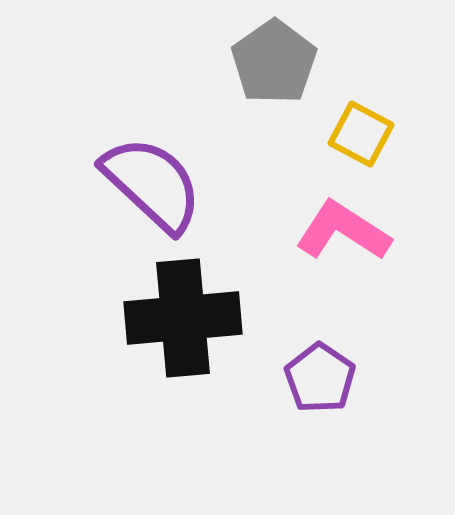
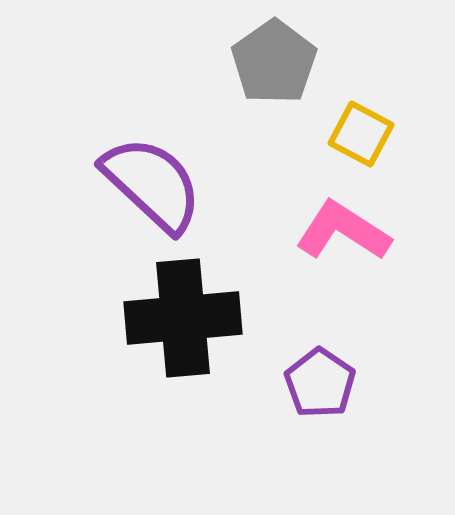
purple pentagon: moved 5 px down
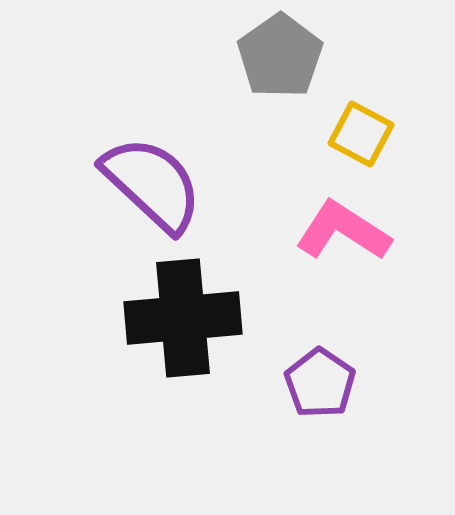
gray pentagon: moved 6 px right, 6 px up
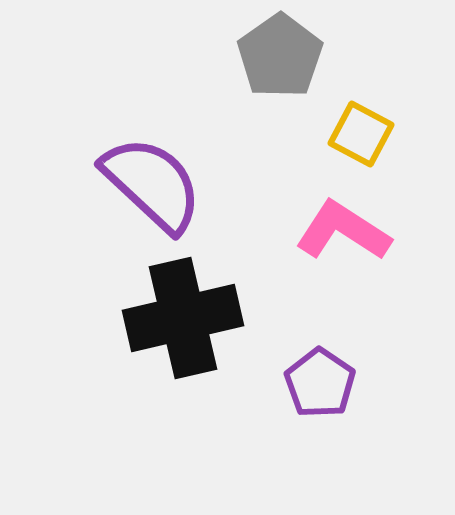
black cross: rotated 8 degrees counterclockwise
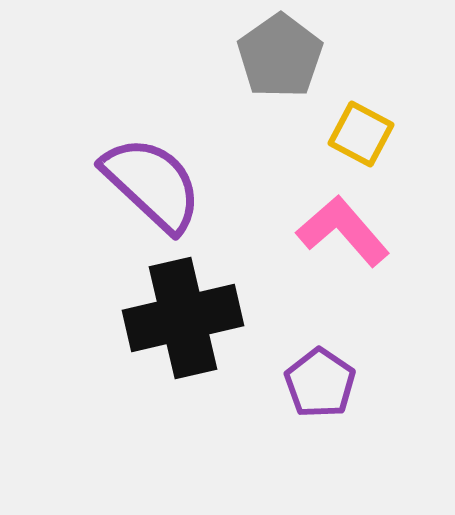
pink L-shape: rotated 16 degrees clockwise
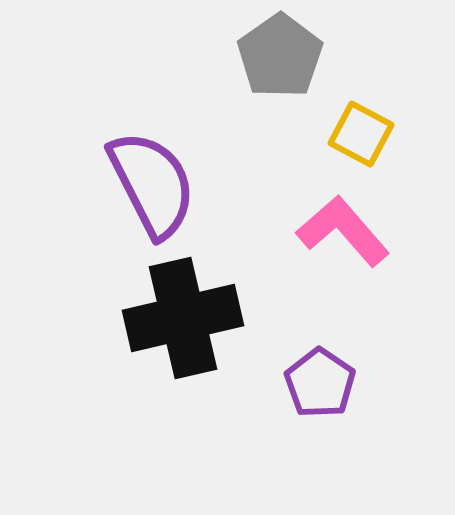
purple semicircle: rotated 20 degrees clockwise
